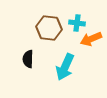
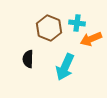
brown hexagon: rotated 15 degrees clockwise
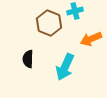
cyan cross: moved 2 px left, 12 px up; rotated 21 degrees counterclockwise
brown hexagon: moved 5 px up
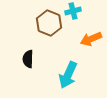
cyan cross: moved 2 px left
cyan arrow: moved 3 px right, 8 px down
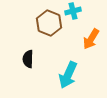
orange arrow: rotated 35 degrees counterclockwise
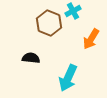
cyan cross: rotated 14 degrees counterclockwise
black semicircle: moved 3 px right, 1 px up; rotated 96 degrees clockwise
cyan arrow: moved 3 px down
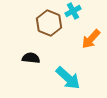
orange arrow: rotated 10 degrees clockwise
cyan arrow: rotated 72 degrees counterclockwise
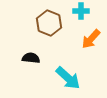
cyan cross: moved 8 px right; rotated 28 degrees clockwise
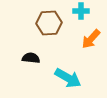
brown hexagon: rotated 25 degrees counterclockwise
cyan arrow: rotated 12 degrees counterclockwise
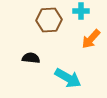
brown hexagon: moved 3 px up
